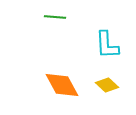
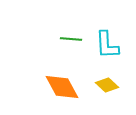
green line: moved 16 px right, 22 px down
orange diamond: moved 2 px down
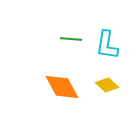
cyan L-shape: rotated 12 degrees clockwise
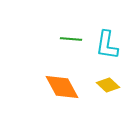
yellow diamond: moved 1 px right
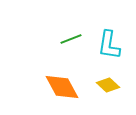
green line: rotated 25 degrees counterclockwise
cyan L-shape: moved 2 px right
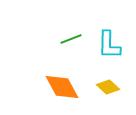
cyan L-shape: rotated 8 degrees counterclockwise
yellow diamond: moved 2 px down
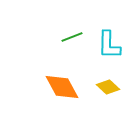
green line: moved 1 px right, 2 px up
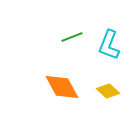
cyan L-shape: rotated 20 degrees clockwise
yellow diamond: moved 4 px down
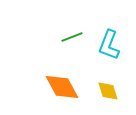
yellow diamond: rotated 30 degrees clockwise
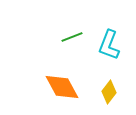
yellow diamond: moved 1 px right, 1 px down; rotated 55 degrees clockwise
